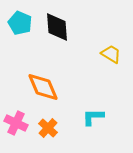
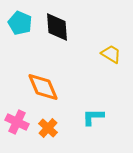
pink cross: moved 1 px right, 1 px up
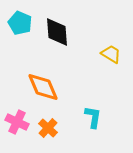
black diamond: moved 5 px down
cyan L-shape: rotated 100 degrees clockwise
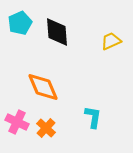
cyan pentagon: rotated 25 degrees clockwise
yellow trapezoid: moved 13 px up; rotated 55 degrees counterclockwise
orange cross: moved 2 px left
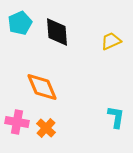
orange diamond: moved 1 px left
cyan L-shape: moved 23 px right
pink cross: rotated 15 degrees counterclockwise
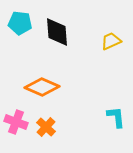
cyan pentagon: rotated 30 degrees clockwise
orange diamond: rotated 44 degrees counterclockwise
cyan L-shape: rotated 15 degrees counterclockwise
pink cross: moved 1 px left; rotated 10 degrees clockwise
orange cross: moved 1 px up
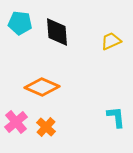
pink cross: rotated 30 degrees clockwise
